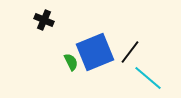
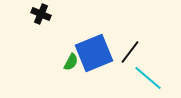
black cross: moved 3 px left, 6 px up
blue square: moved 1 px left, 1 px down
green semicircle: rotated 54 degrees clockwise
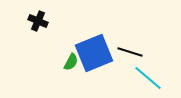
black cross: moved 3 px left, 7 px down
black line: rotated 70 degrees clockwise
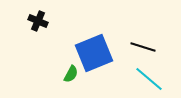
black line: moved 13 px right, 5 px up
green semicircle: moved 12 px down
cyan line: moved 1 px right, 1 px down
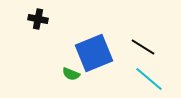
black cross: moved 2 px up; rotated 12 degrees counterclockwise
black line: rotated 15 degrees clockwise
green semicircle: rotated 84 degrees clockwise
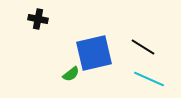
blue square: rotated 9 degrees clockwise
green semicircle: rotated 60 degrees counterclockwise
cyan line: rotated 16 degrees counterclockwise
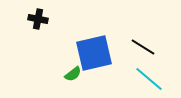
green semicircle: moved 2 px right
cyan line: rotated 16 degrees clockwise
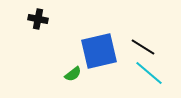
blue square: moved 5 px right, 2 px up
cyan line: moved 6 px up
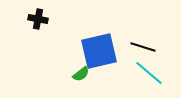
black line: rotated 15 degrees counterclockwise
green semicircle: moved 8 px right
